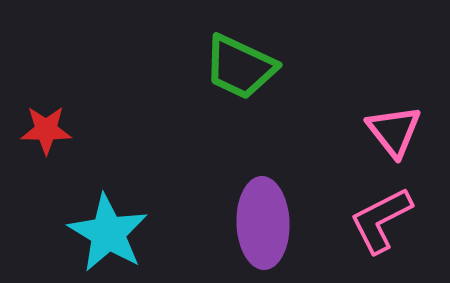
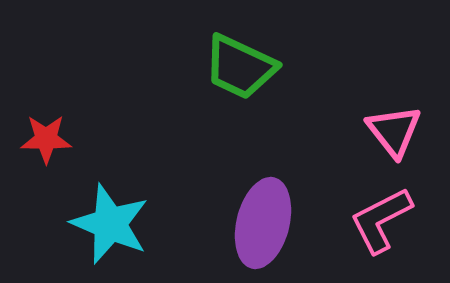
red star: moved 9 px down
purple ellipse: rotated 16 degrees clockwise
cyan star: moved 2 px right, 9 px up; rotated 8 degrees counterclockwise
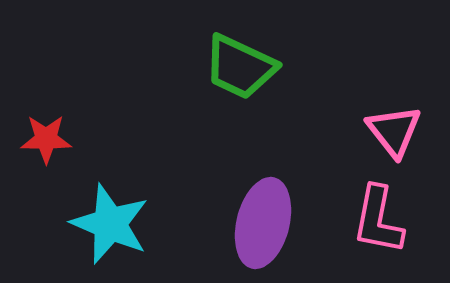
pink L-shape: moved 3 px left; rotated 52 degrees counterclockwise
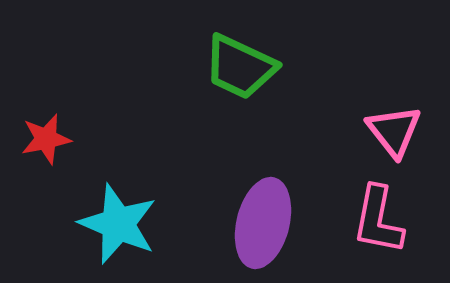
red star: rotated 12 degrees counterclockwise
cyan star: moved 8 px right
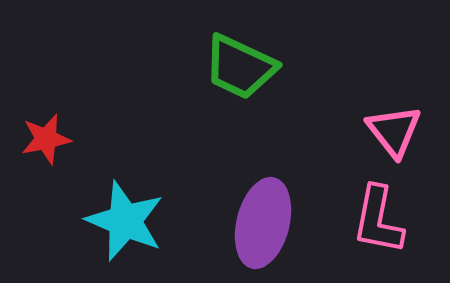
cyan star: moved 7 px right, 3 px up
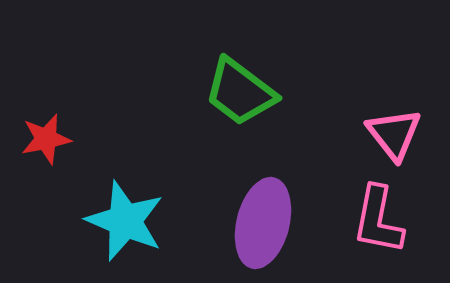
green trapezoid: moved 25 px down; rotated 12 degrees clockwise
pink triangle: moved 3 px down
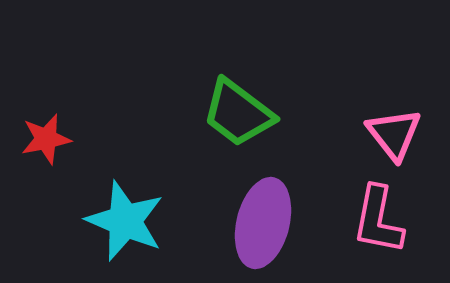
green trapezoid: moved 2 px left, 21 px down
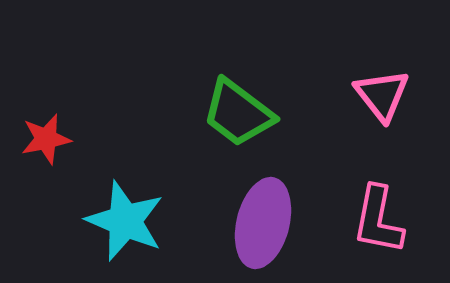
pink triangle: moved 12 px left, 39 px up
